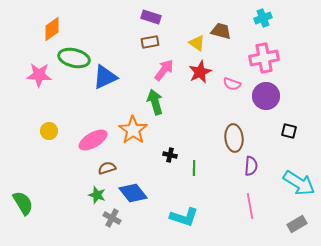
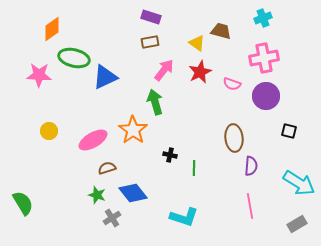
gray cross: rotated 30 degrees clockwise
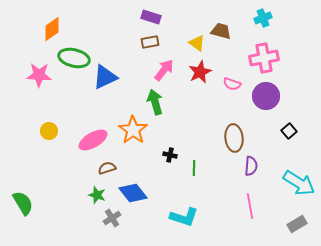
black square: rotated 35 degrees clockwise
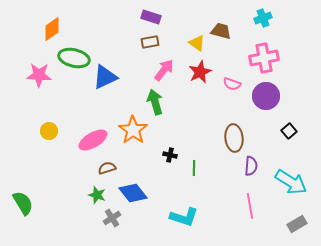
cyan arrow: moved 8 px left, 1 px up
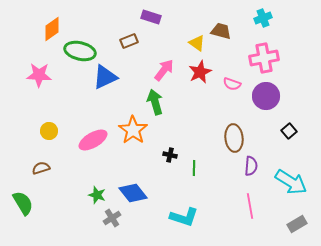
brown rectangle: moved 21 px left, 1 px up; rotated 12 degrees counterclockwise
green ellipse: moved 6 px right, 7 px up
brown semicircle: moved 66 px left
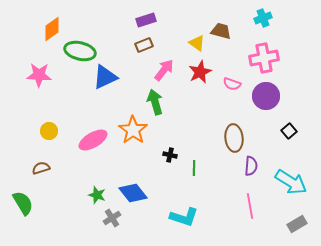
purple rectangle: moved 5 px left, 3 px down; rotated 36 degrees counterclockwise
brown rectangle: moved 15 px right, 4 px down
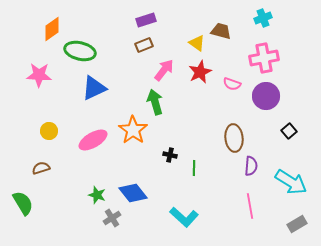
blue triangle: moved 11 px left, 11 px down
cyan L-shape: rotated 24 degrees clockwise
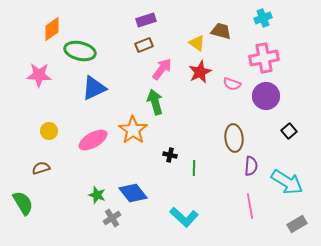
pink arrow: moved 2 px left, 1 px up
cyan arrow: moved 4 px left
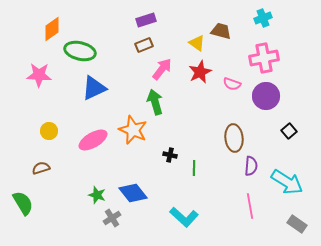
orange star: rotated 12 degrees counterclockwise
gray rectangle: rotated 66 degrees clockwise
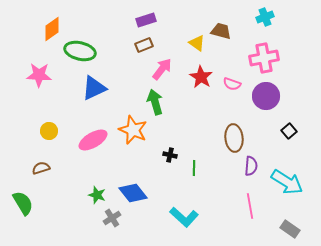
cyan cross: moved 2 px right, 1 px up
red star: moved 1 px right, 5 px down; rotated 15 degrees counterclockwise
gray rectangle: moved 7 px left, 5 px down
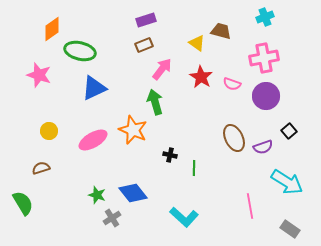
pink star: rotated 15 degrees clockwise
brown ellipse: rotated 20 degrees counterclockwise
purple semicircle: moved 12 px right, 19 px up; rotated 66 degrees clockwise
